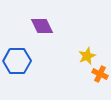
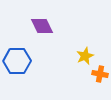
yellow star: moved 2 px left
orange cross: rotated 14 degrees counterclockwise
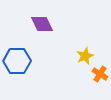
purple diamond: moved 2 px up
orange cross: rotated 21 degrees clockwise
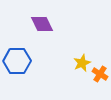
yellow star: moved 3 px left, 7 px down
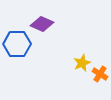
purple diamond: rotated 40 degrees counterclockwise
blue hexagon: moved 17 px up
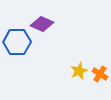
blue hexagon: moved 2 px up
yellow star: moved 3 px left, 8 px down
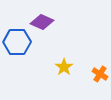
purple diamond: moved 2 px up
yellow star: moved 15 px left, 4 px up; rotated 12 degrees counterclockwise
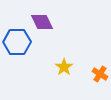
purple diamond: rotated 40 degrees clockwise
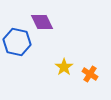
blue hexagon: rotated 12 degrees clockwise
orange cross: moved 10 px left
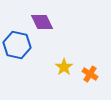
blue hexagon: moved 3 px down
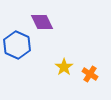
blue hexagon: rotated 12 degrees clockwise
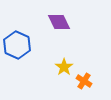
purple diamond: moved 17 px right
orange cross: moved 6 px left, 7 px down
